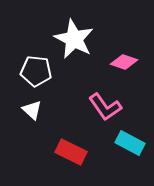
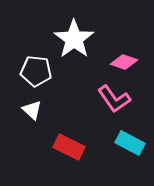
white star: rotated 9 degrees clockwise
pink L-shape: moved 9 px right, 8 px up
red rectangle: moved 2 px left, 5 px up
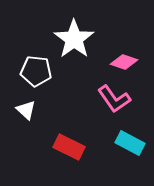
white triangle: moved 6 px left
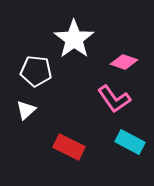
white triangle: rotated 35 degrees clockwise
cyan rectangle: moved 1 px up
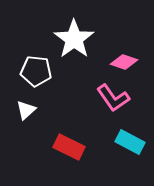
pink L-shape: moved 1 px left, 1 px up
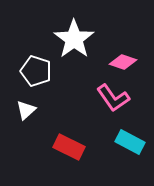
pink diamond: moved 1 px left
white pentagon: rotated 12 degrees clockwise
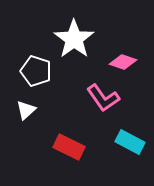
pink L-shape: moved 10 px left
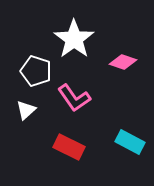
pink L-shape: moved 29 px left
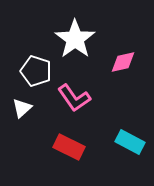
white star: moved 1 px right
pink diamond: rotated 32 degrees counterclockwise
white triangle: moved 4 px left, 2 px up
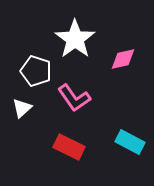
pink diamond: moved 3 px up
